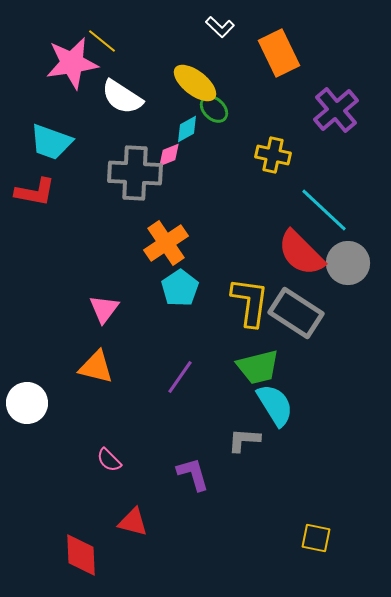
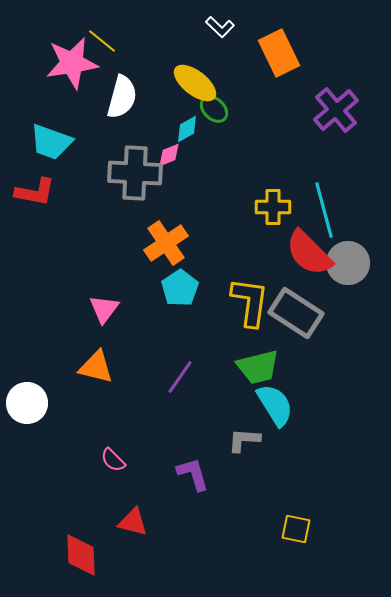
white semicircle: rotated 108 degrees counterclockwise
yellow cross: moved 52 px down; rotated 12 degrees counterclockwise
cyan line: rotated 32 degrees clockwise
red semicircle: moved 8 px right
pink semicircle: moved 4 px right
yellow square: moved 20 px left, 9 px up
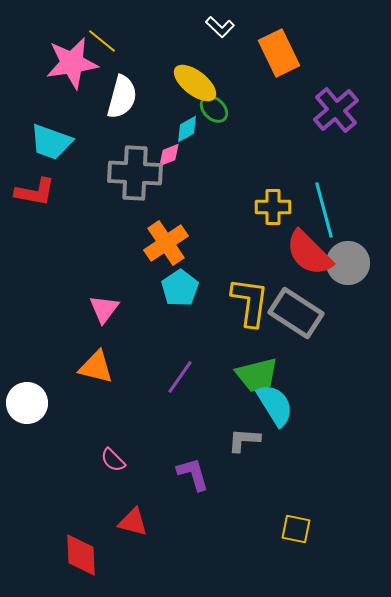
green trapezoid: moved 1 px left, 8 px down
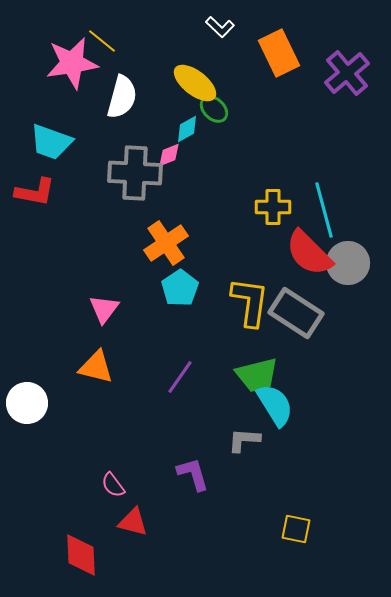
purple cross: moved 11 px right, 37 px up
pink semicircle: moved 25 px down; rotated 8 degrees clockwise
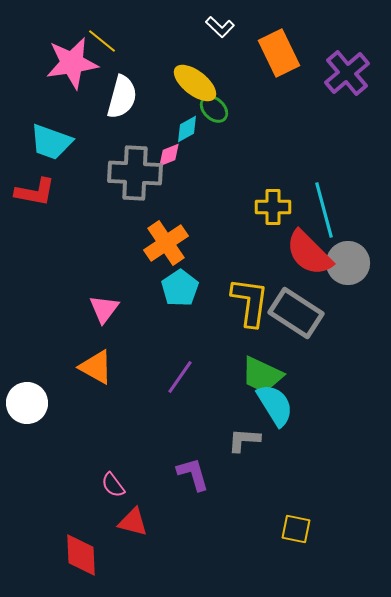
orange triangle: rotated 15 degrees clockwise
green trapezoid: moved 5 px right; rotated 39 degrees clockwise
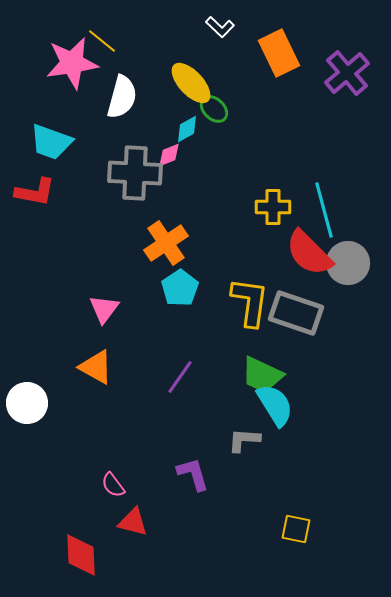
yellow ellipse: moved 4 px left; rotated 9 degrees clockwise
gray rectangle: rotated 14 degrees counterclockwise
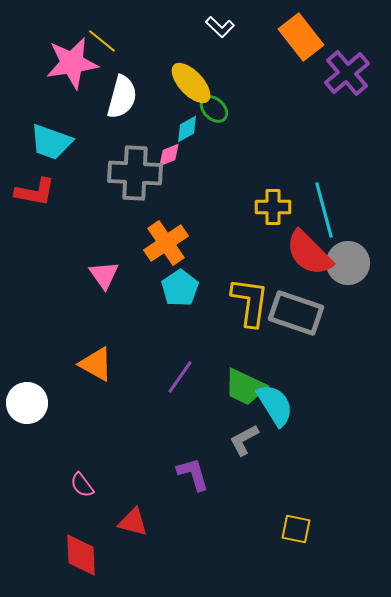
orange rectangle: moved 22 px right, 16 px up; rotated 12 degrees counterclockwise
pink triangle: moved 34 px up; rotated 12 degrees counterclockwise
orange triangle: moved 3 px up
green trapezoid: moved 17 px left, 12 px down
gray L-shape: rotated 32 degrees counterclockwise
pink semicircle: moved 31 px left
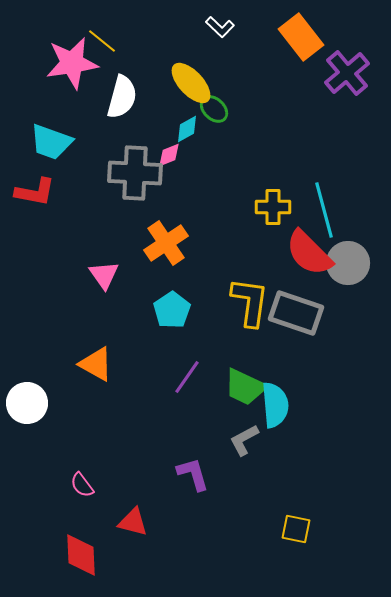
cyan pentagon: moved 8 px left, 22 px down
purple line: moved 7 px right
cyan semicircle: rotated 27 degrees clockwise
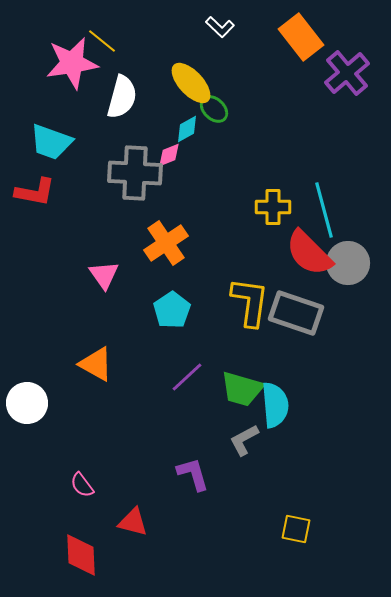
purple line: rotated 12 degrees clockwise
green trapezoid: moved 3 px left, 2 px down; rotated 9 degrees counterclockwise
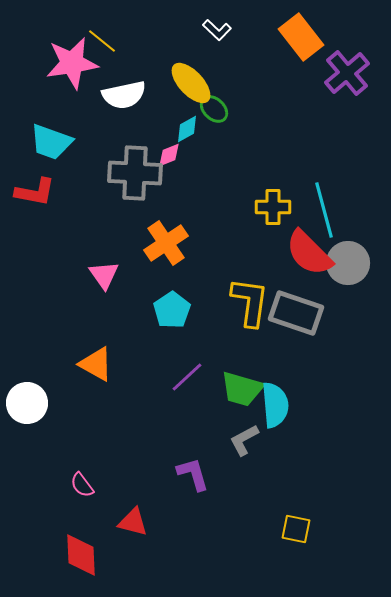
white L-shape: moved 3 px left, 3 px down
white semicircle: moved 2 px right, 2 px up; rotated 63 degrees clockwise
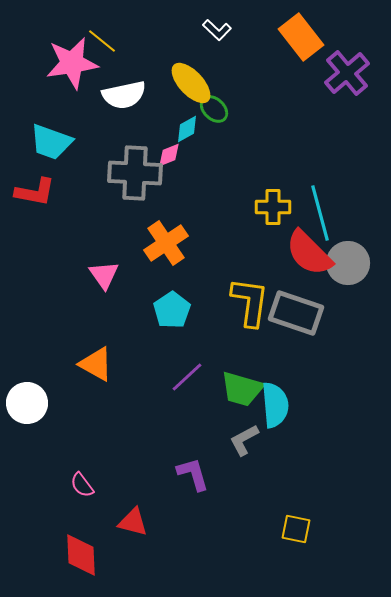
cyan line: moved 4 px left, 3 px down
